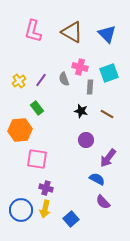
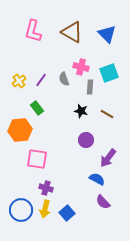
pink cross: moved 1 px right
blue square: moved 4 px left, 6 px up
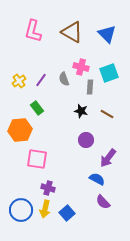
purple cross: moved 2 px right
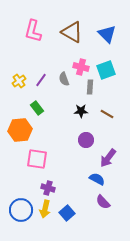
cyan square: moved 3 px left, 3 px up
black star: rotated 16 degrees counterclockwise
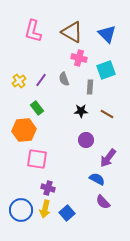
pink cross: moved 2 px left, 9 px up
orange hexagon: moved 4 px right
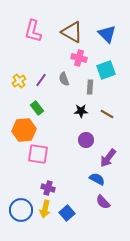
pink square: moved 1 px right, 5 px up
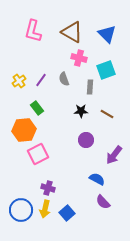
pink square: rotated 35 degrees counterclockwise
purple arrow: moved 6 px right, 3 px up
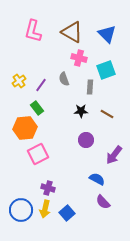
purple line: moved 5 px down
orange hexagon: moved 1 px right, 2 px up
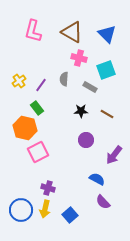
gray semicircle: rotated 24 degrees clockwise
gray rectangle: rotated 64 degrees counterclockwise
orange hexagon: rotated 20 degrees clockwise
pink square: moved 2 px up
blue square: moved 3 px right, 2 px down
